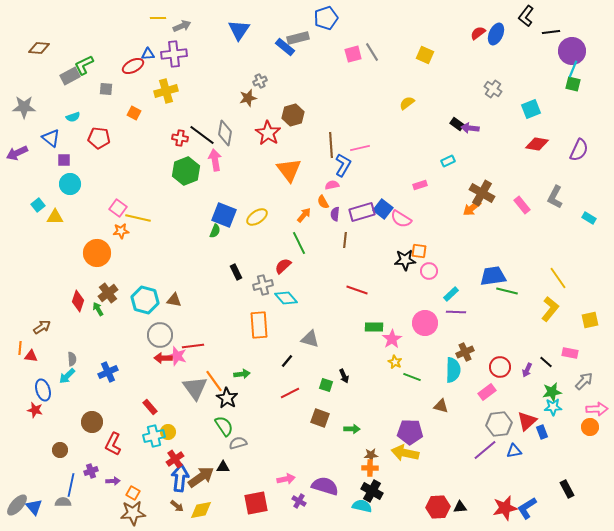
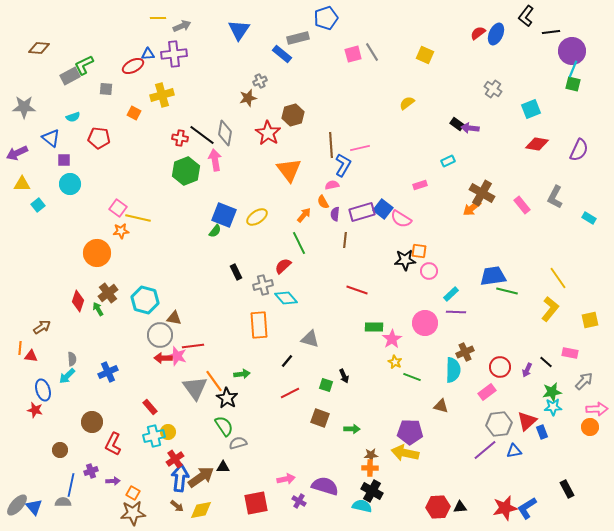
blue rectangle at (285, 47): moved 3 px left, 7 px down
yellow cross at (166, 91): moved 4 px left, 4 px down
yellow triangle at (55, 217): moved 33 px left, 33 px up
green semicircle at (215, 231): rotated 16 degrees clockwise
brown triangle at (174, 300): moved 18 px down
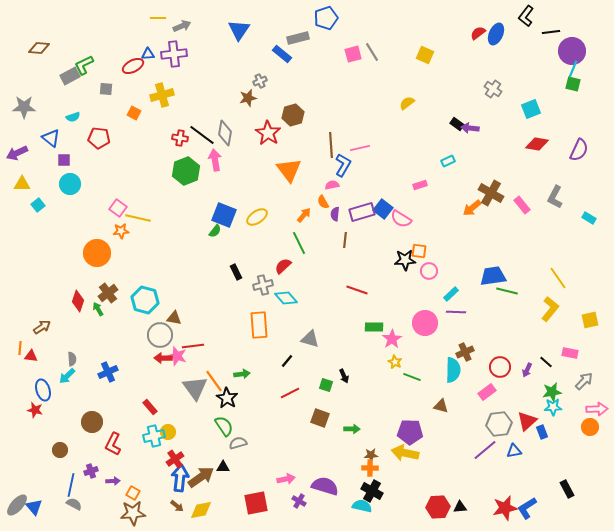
brown cross at (482, 193): moved 9 px right
gray semicircle at (63, 502): moved 11 px right, 2 px down; rotated 28 degrees clockwise
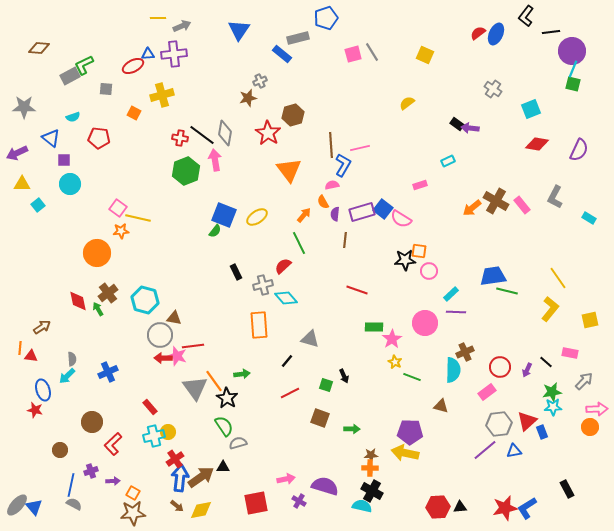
brown cross at (491, 193): moved 5 px right, 8 px down
red diamond at (78, 301): rotated 30 degrees counterclockwise
red L-shape at (113, 444): rotated 20 degrees clockwise
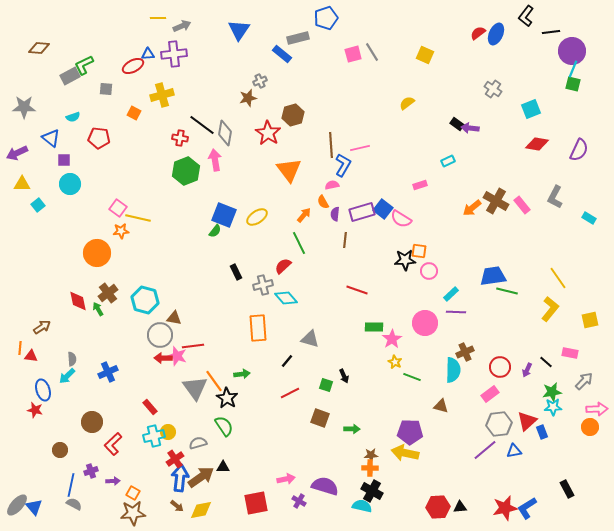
black line at (202, 135): moved 10 px up
orange rectangle at (259, 325): moved 1 px left, 3 px down
pink rectangle at (487, 392): moved 3 px right, 2 px down
gray semicircle at (238, 443): moved 40 px left
